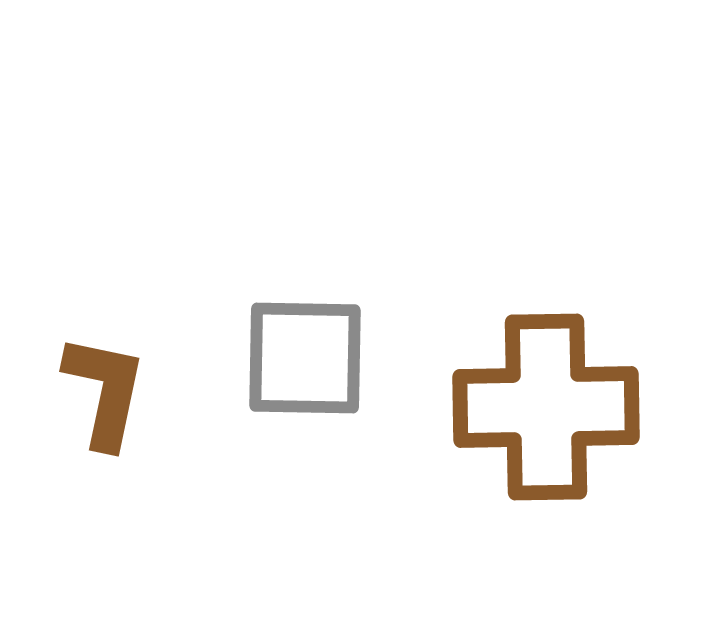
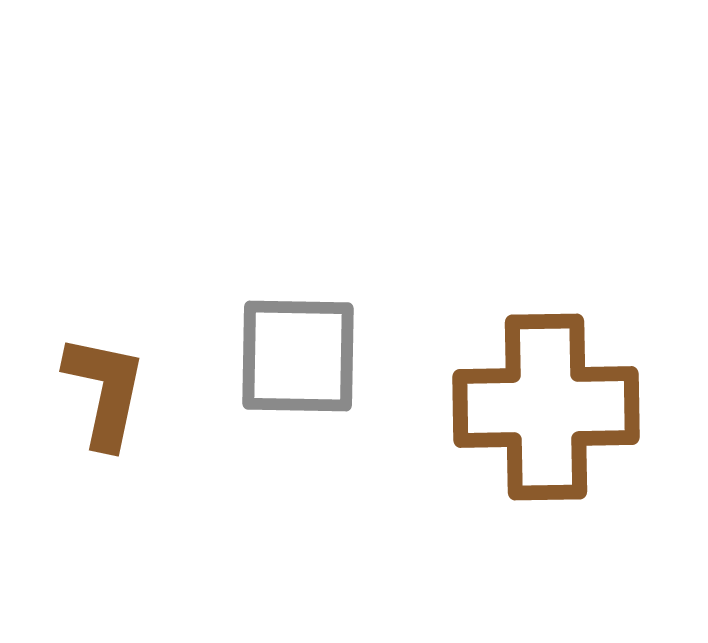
gray square: moved 7 px left, 2 px up
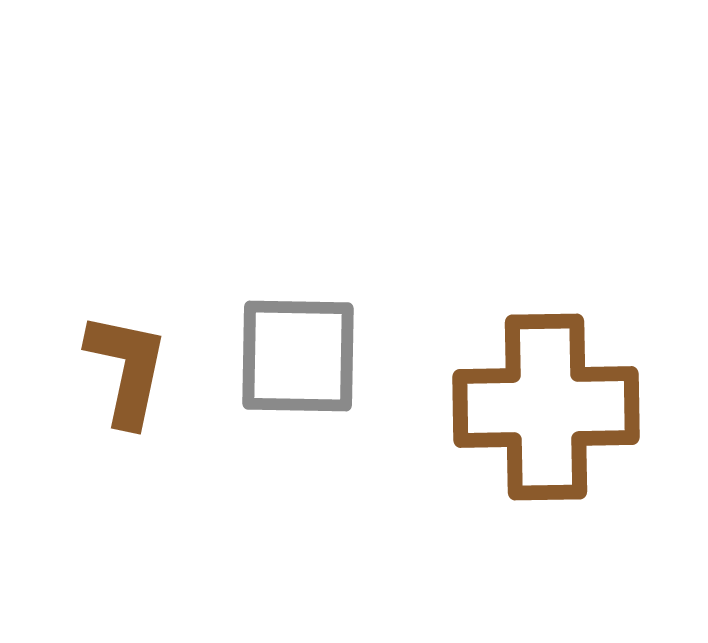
brown L-shape: moved 22 px right, 22 px up
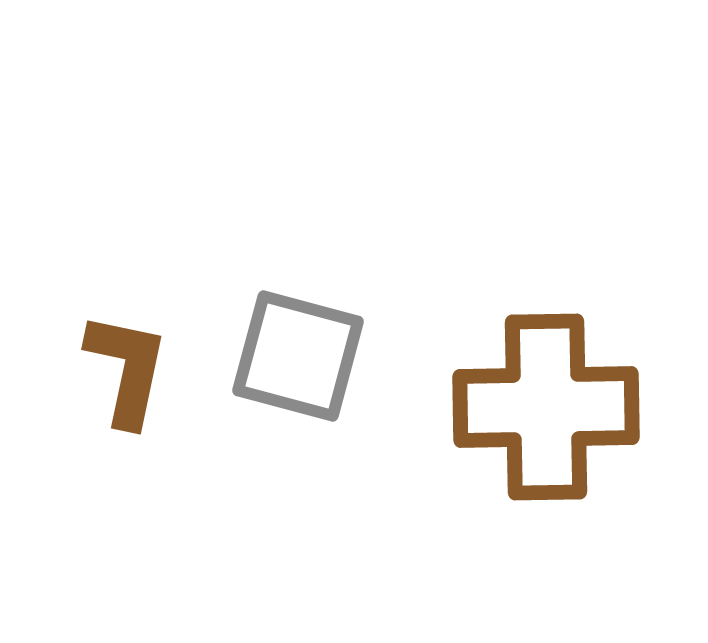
gray square: rotated 14 degrees clockwise
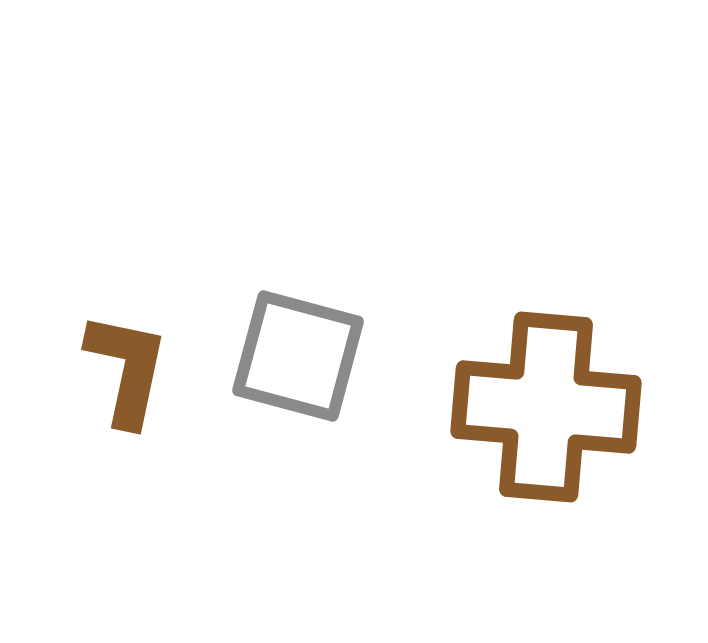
brown cross: rotated 6 degrees clockwise
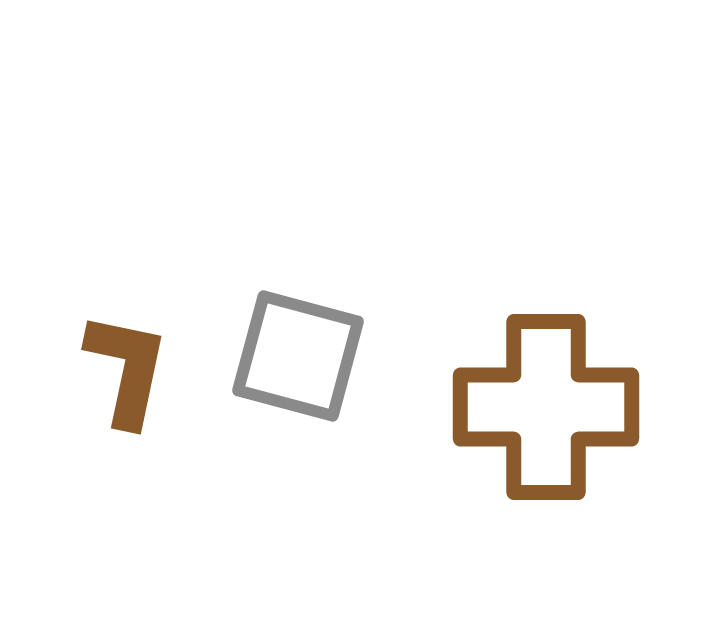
brown cross: rotated 5 degrees counterclockwise
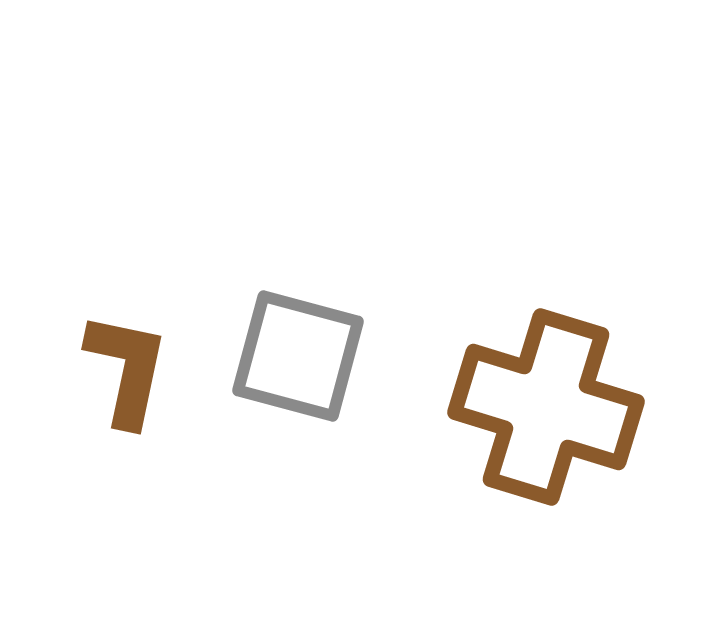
brown cross: rotated 17 degrees clockwise
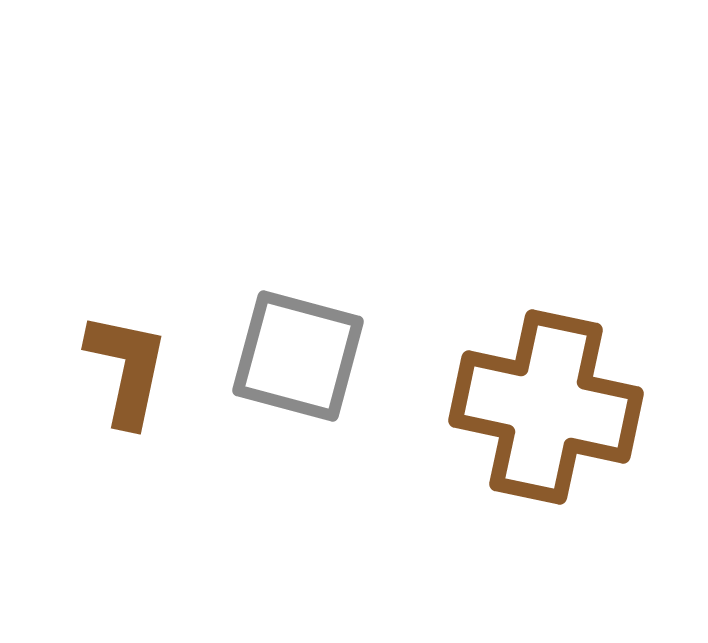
brown cross: rotated 5 degrees counterclockwise
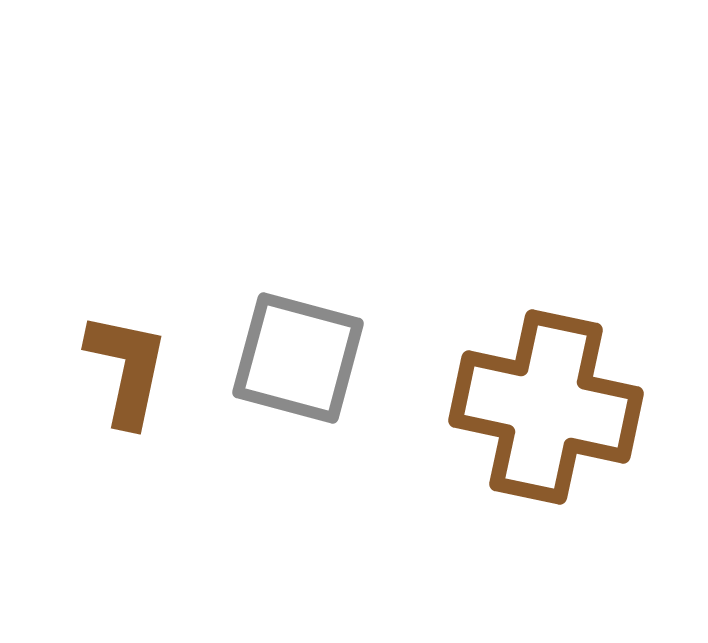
gray square: moved 2 px down
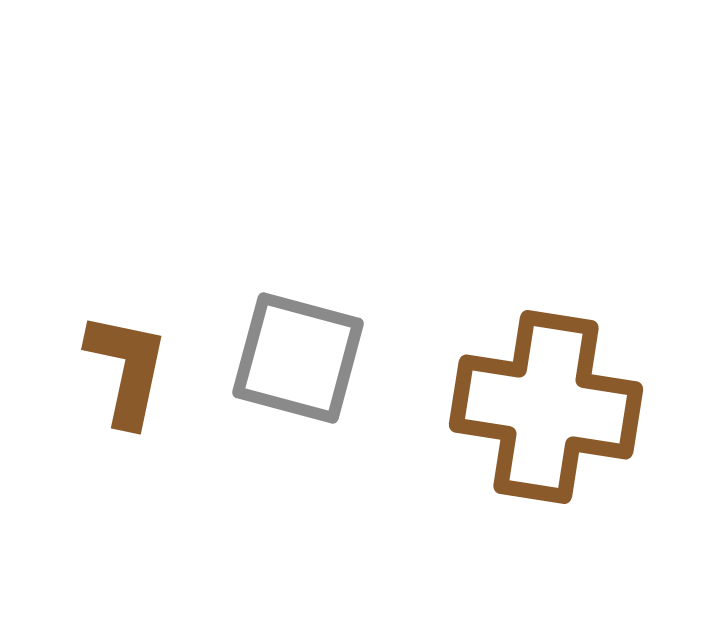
brown cross: rotated 3 degrees counterclockwise
